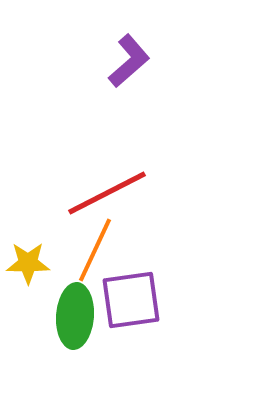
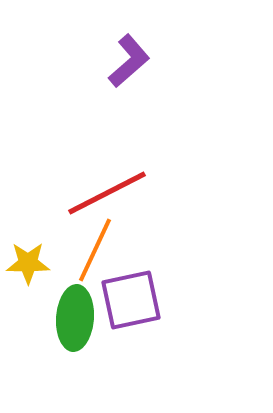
purple square: rotated 4 degrees counterclockwise
green ellipse: moved 2 px down
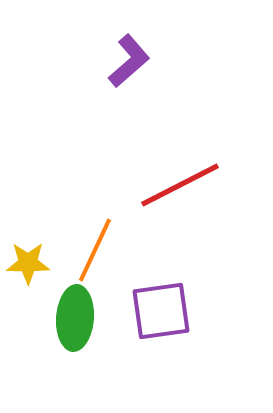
red line: moved 73 px right, 8 px up
purple square: moved 30 px right, 11 px down; rotated 4 degrees clockwise
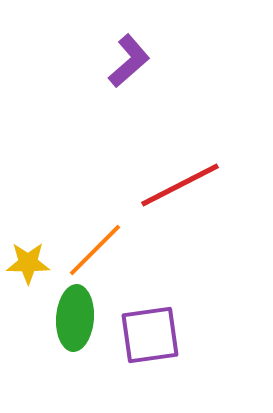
orange line: rotated 20 degrees clockwise
purple square: moved 11 px left, 24 px down
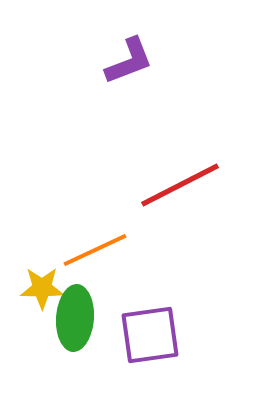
purple L-shape: rotated 20 degrees clockwise
orange line: rotated 20 degrees clockwise
yellow star: moved 14 px right, 25 px down
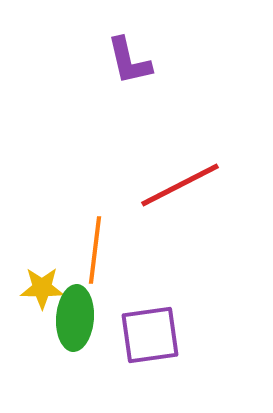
purple L-shape: rotated 98 degrees clockwise
orange line: rotated 58 degrees counterclockwise
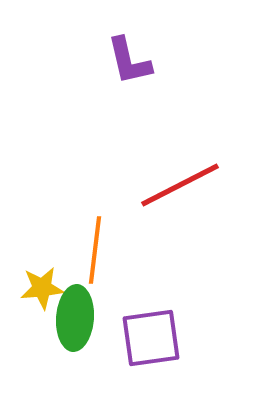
yellow star: rotated 6 degrees counterclockwise
purple square: moved 1 px right, 3 px down
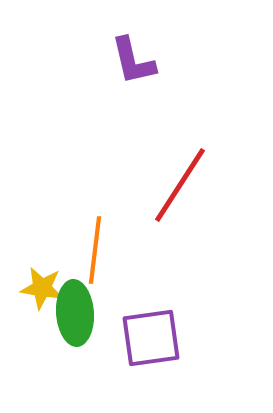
purple L-shape: moved 4 px right
red line: rotated 30 degrees counterclockwise
yellow star: rotated 15 degrees clockwise
green ellipse: moved 5 px up; rotated 8 degrees counterclockwise
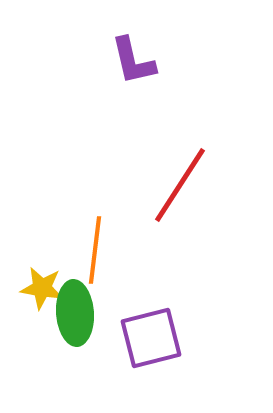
purple square: rotated 6 degrees counterclockwise
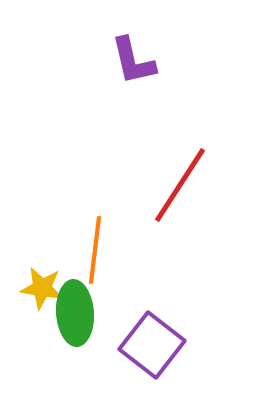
purple square: moved 1 px right, 7 px down; rotated 38 degrees counterclockwise
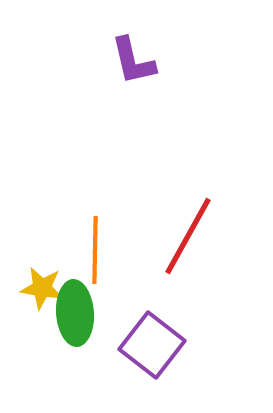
red line: moved 8 px right, 51 px down; rotated 4 degrees counterclockwise
orange line: rotated 6 degrees counterclockwise
